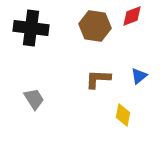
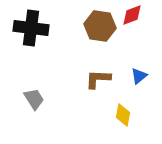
red diamond: moved 1 px up
brown hexagon: moved 5 px right
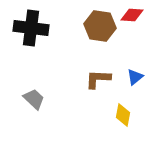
red diamond: rotated 25 degrees clockwise
blue triangle: moved 4 px left, 1 px down
gray trapezoid: rotated 15 degrees counterclockwise
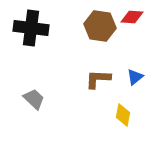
red diamond: moved 2 px down
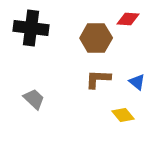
red diamond: moved 4 px left, 2 px down
brown hexagon: moved 4 px left, 12 px down; rotated 8 degrees counterclockwise
blue triangle: moved 2 px right, 5 px down; rotated 42 degrees counterclockwise
yellow diamond: rotated 50 degrees counterclockwise
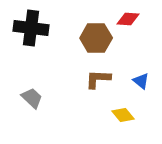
blue triangle: moved 4 px right, 1 px up
gray trapezoid: moved 2 px left, 1 px up
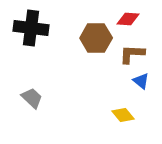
brown L-shape: moved 34 px right, 25 px up
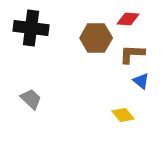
gray trapezoid: moved 1 px left, 1 px down
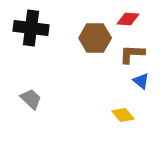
brown hexagon: moved 1 px left
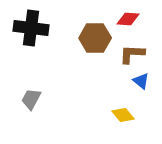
gray trapezoid: rotated 105 degrees counterclockwise
